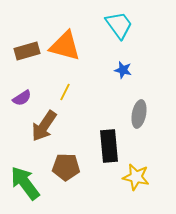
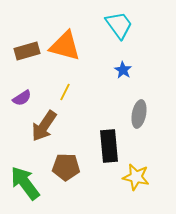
blue star: rotated 18 degrees clockwise
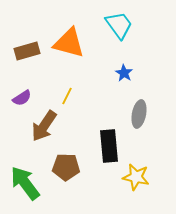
orange triangle: moved 4 px right, 3 px up
blue star: moved 1 px right, 3 px down
yellow line: moved 2 px right, 4 px down
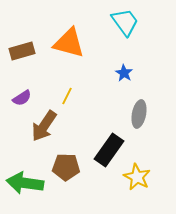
cyan trapezoid: moved 6 px right, 3 px up
brown rectangle: moved 5 px left
black rectangle: moved 4 px down; rotated 40 degrees clockwise
yellow star: moved 1 px right; rotated 16 degrees clockwise
green arrow: rotated 45 degrees counterclockwise
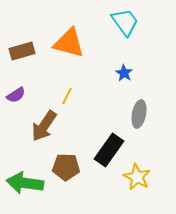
purple semicircle: moved 6 px left, 3 px up
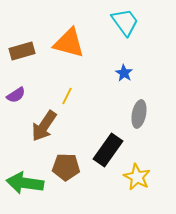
black rectangle: moved 1 px left
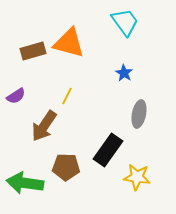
brown rectangle: moved 11 px right
purple semicircle: moved 1 px down
yellow star: rotated 20 degrees counterclockwise
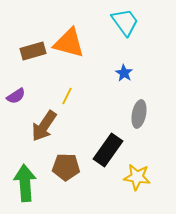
green arrow: rotated 78 degrees clockwise
